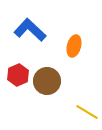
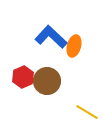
blue L-shape: moved 21 px right, 7 px down
red hexagon: moved 5 px right, 2 px down
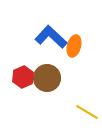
brown circle: moved 3 px up
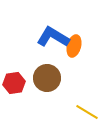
blue L-shape: moved 2 px right; rotated 12 degrees counterclockwise
red hexagon: moved 9 px left, 6 px down; rotated 15 degrees clockwise
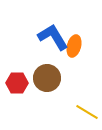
blue L-shape: rotated 28 degrees clockwise
red hexagon: moved 3 px right; rotated 10 degrees clockwise
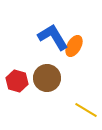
orange ellipse: rotated 15 degrees clockwise
red hexagon: moved 2 px up; rotated 15 degrees clockwise
yellow line: moved 1 px left, 2 px up
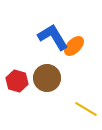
orange ellipse: rotated 15 degrees clockwise
yellow line: moved 1 px up
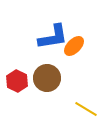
blue L-shape: rotated 112 degrees clockwise
red hexagon: rotated 10 degrees clockwise
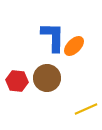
blue L-shape: rotated 80 degrees counterclockwise
red hexagon: rotated 20 degrees counterclockwise
yellow line: rotated 55 degrees counterclockwise
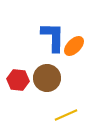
red hexagon: moved 1 px right, 1 px up
yellow line: moved 20 px left, 6 px down
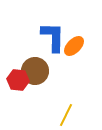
brown circle: moved 12 px left, 7 px up
yellow line: rotated 40 degrees counterclockwise
